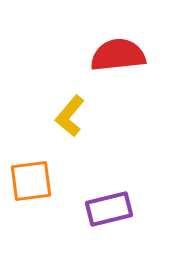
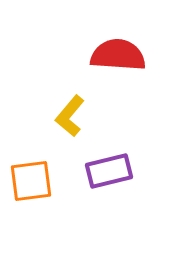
red semicircle: rotated 10 degrees clockwise
purple rectangle: moved 38 px up
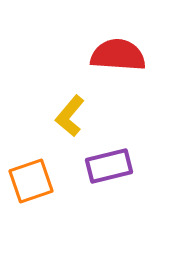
purple rectangle: moved 5 px up
orange square: rotated 12 degrees counterclockwise
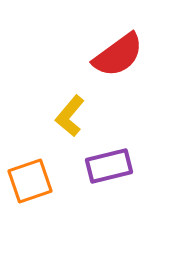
red semicircle: rotated 140 degrees clockwise
orange square: moved 1 px left
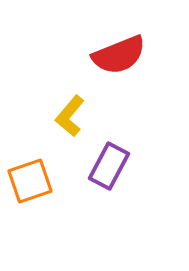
red semicircle: moved 1 px right; rotated 14 degrees clockwise
purple rectangle: rotated 48 degrees counterclockwise
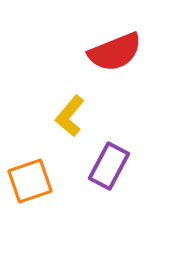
red semicircle: moved 4 px left, 3 px up
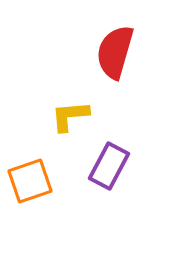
red semicircle: rotated 128 degrees clockwise
yellow L-shape: rotated 45 degrees clockwise
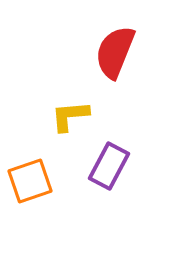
red semicircle: rotated 6 degrees clockwise
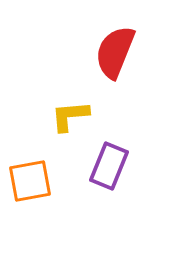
purple rectangle: rotated 6 degrees counterclockwise
orange square: rotated 9 degrees clockwise
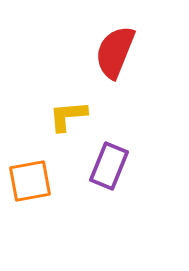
yellow L-shape: moved 2 px left
